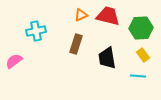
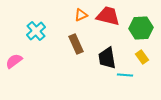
cyan cross: rotated 30 degrees counterclockwise
brown rectangle: rotated 42 degrees counterclockwise
yellow rectangle: moved 1 px left, 2 px down
cyan line: moved 13 px left, 1 px up
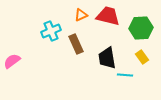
cyan cross: moved 15 px right; rotated 18 degrees clockwise
pink semicircle: moved 2 px left
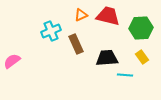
black trapezoid: rotated 95 degrees clockwise
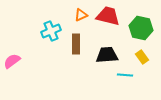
green hexagon: rotated 15 degrees clockwise
brown rectangle: rotated 24 degrees clockwise
black trapezoid: moved 3 px up
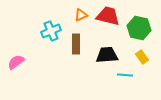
green hexagon: moved 2 px left
pink semicircle: moved 4 px right, 1 px down
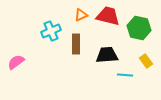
yellow rectangle: moved 4 px right, 4 px down
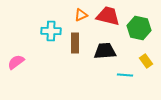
cyan cross: rotated 24 degrees clockwise
brown rectangle: moved 1 px left, 1 px up
black trapezoid: moved 2 px left, 4 px up
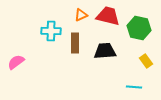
cyan line: moved 9 px right, 12 px down
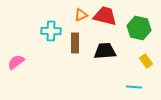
red trapezoid: moved 3 px left
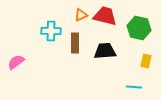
yellow rectangle: rotated 48 degrees clockwise
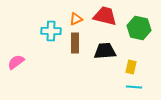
orange triangle: moved 5 px left, 4 px down
yellow rectangle: moved 15 px left, 6 px down
